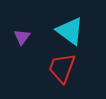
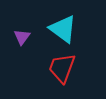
cyan triangle: moved 7 px left, 2 px up
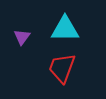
cyan triangle: moved 2 px right; rotated 36 degrees counterclockwise
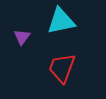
cyan triangle: moved 4 px left, 8 px up; rotated 12 degrees counterclockwise
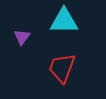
cyan triangle: moved 3 px right; rotated 12 degrees clockwise
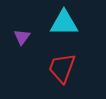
cyan triangle: moved 2 px down
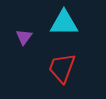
purple triangle: moved 2 px right
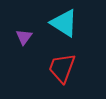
cyan triangle: rotated 32 degrees clockwise
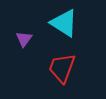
purple triangle: moved 2 px down
